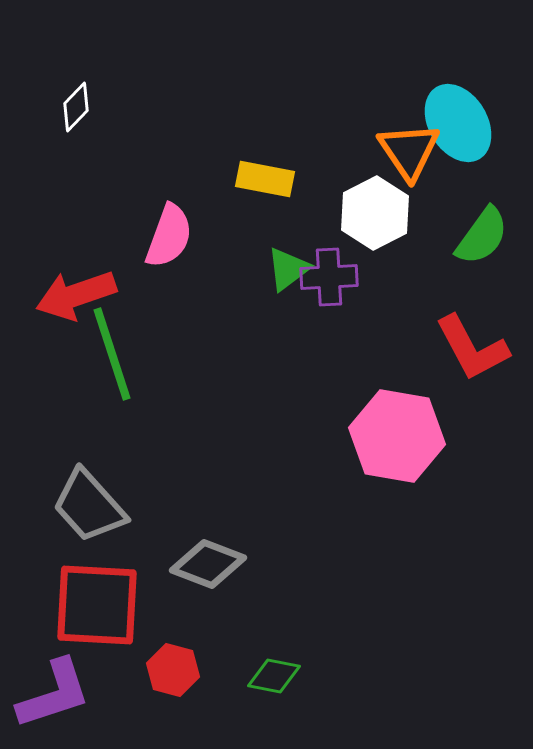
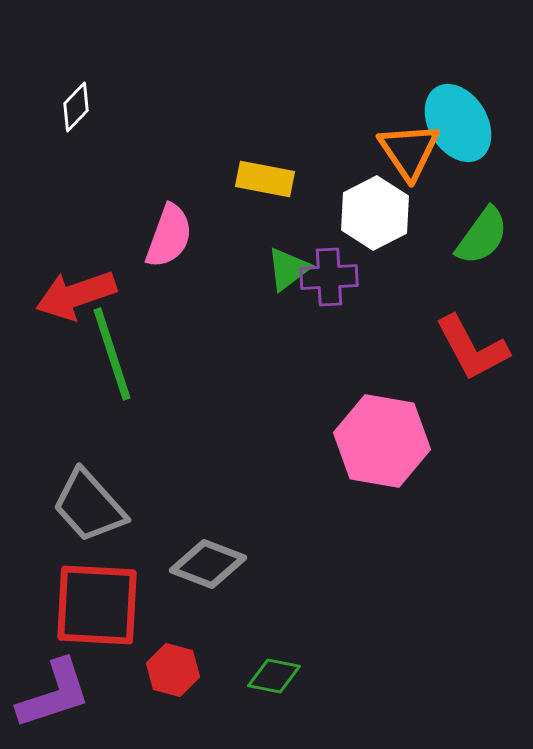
pink hexagon: moved 15 px left, 5 px down
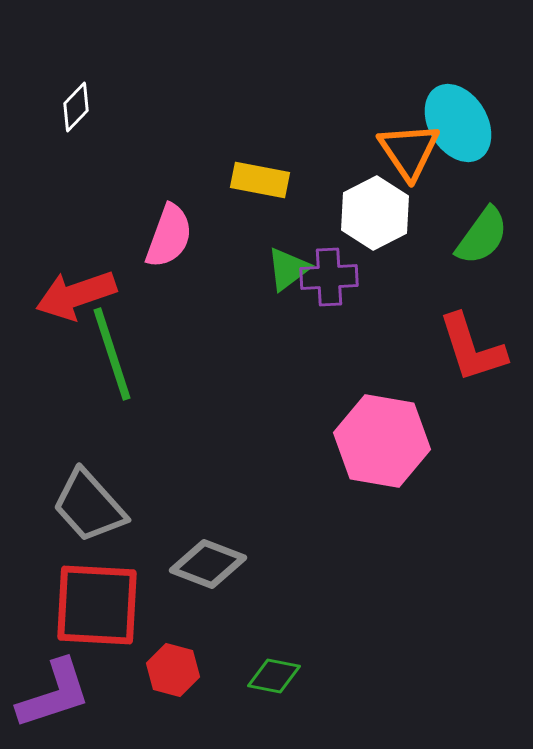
yellow rectangle: moved 5 px left, 1 px down
red L-shape: rotated 10 degrees clockwise
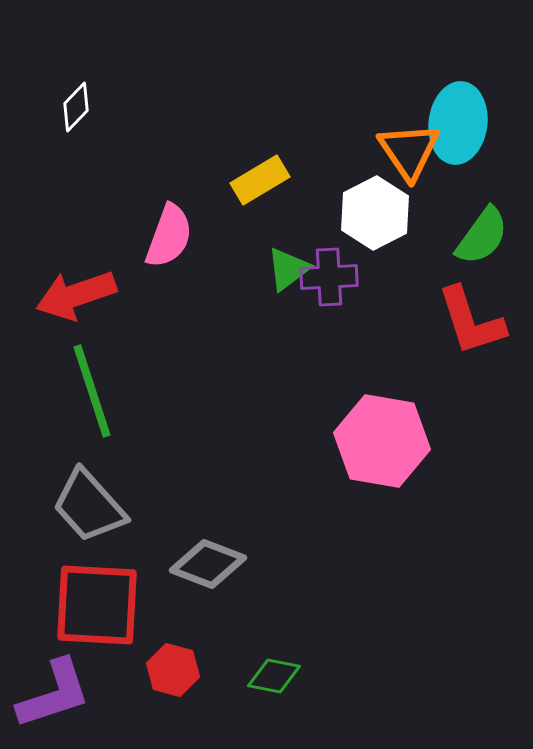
cyan ellipse: rotated 38 degrees clockwise
yellow rectangle: rotated 42 degrees counterclockwise
red L-shape: moved 1 px left, 27 px up
green line: moved 20 px left, 37 px down
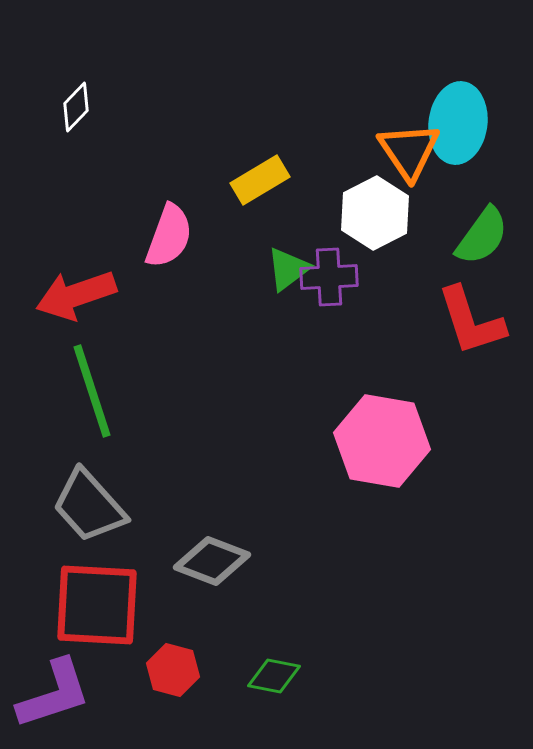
gray diamond: moved 4 px right, 3 px up
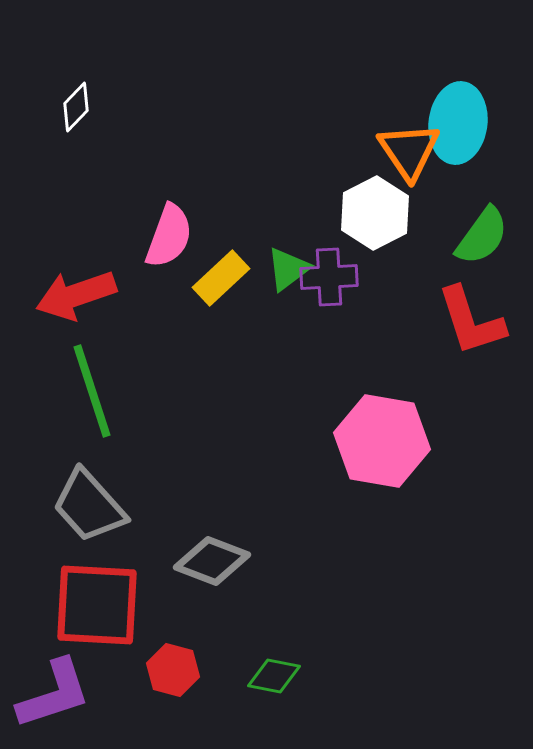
yellow rectangle: moved 39 px left, 98 px down; rotated 12 degrees counterclockwise
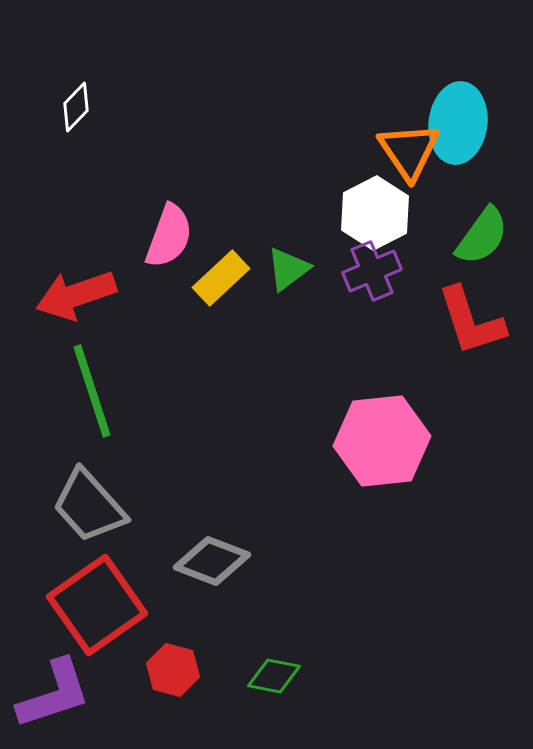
purple cross: moved 43 px right, 6 px up; rotated 20 degrees counterclockwise
pink hexagon: rotated 16 degrees counterclockwise
red square: rotated 38 degrees counterclockwise
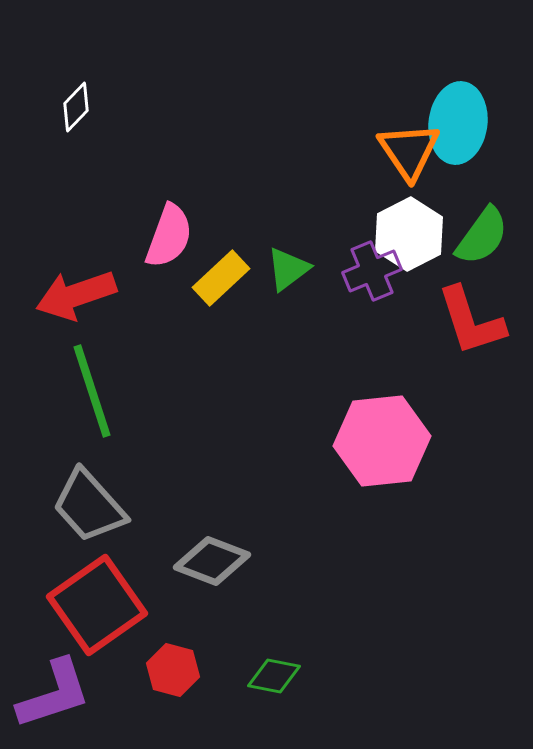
white hexagon: moved 34 px right, 21 px down
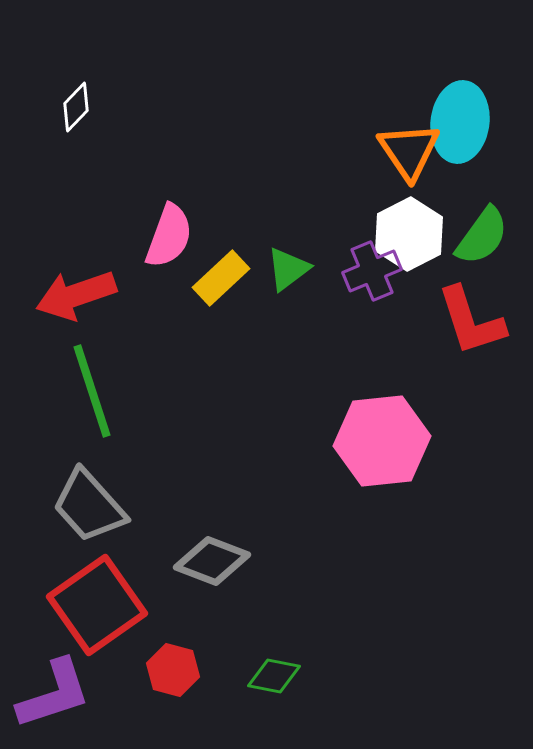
cyan ellipse: moved 2 px right, 1 px up
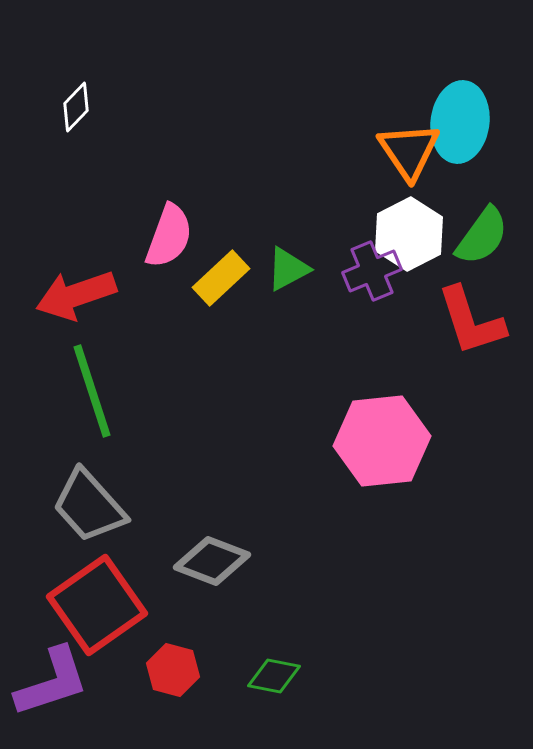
green triangle: rotated 9 degrees clockwise
purple L-shape: moved 2 px left, 12 px up
